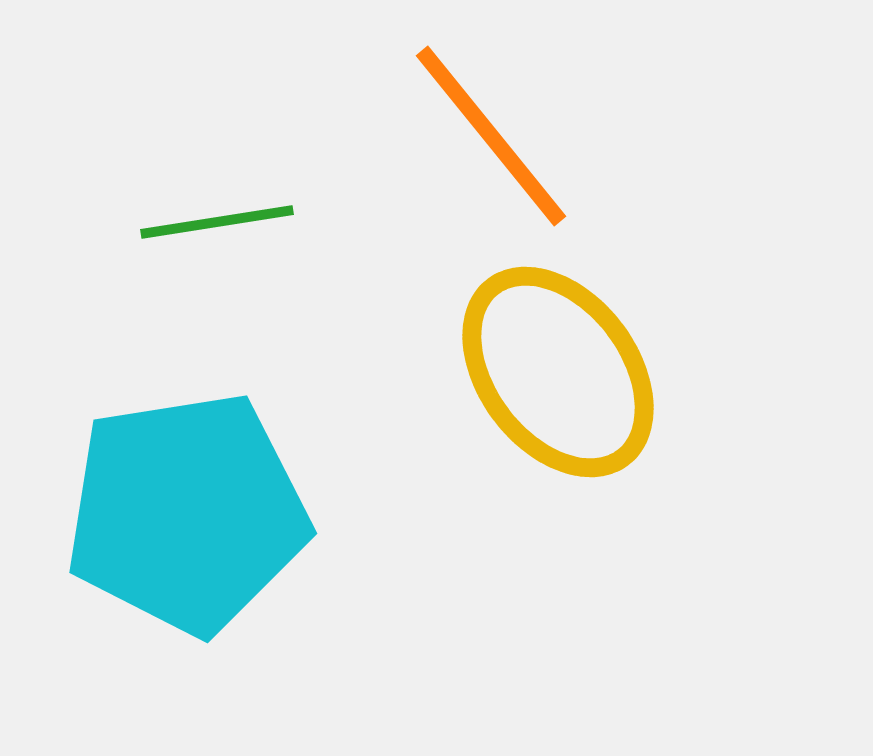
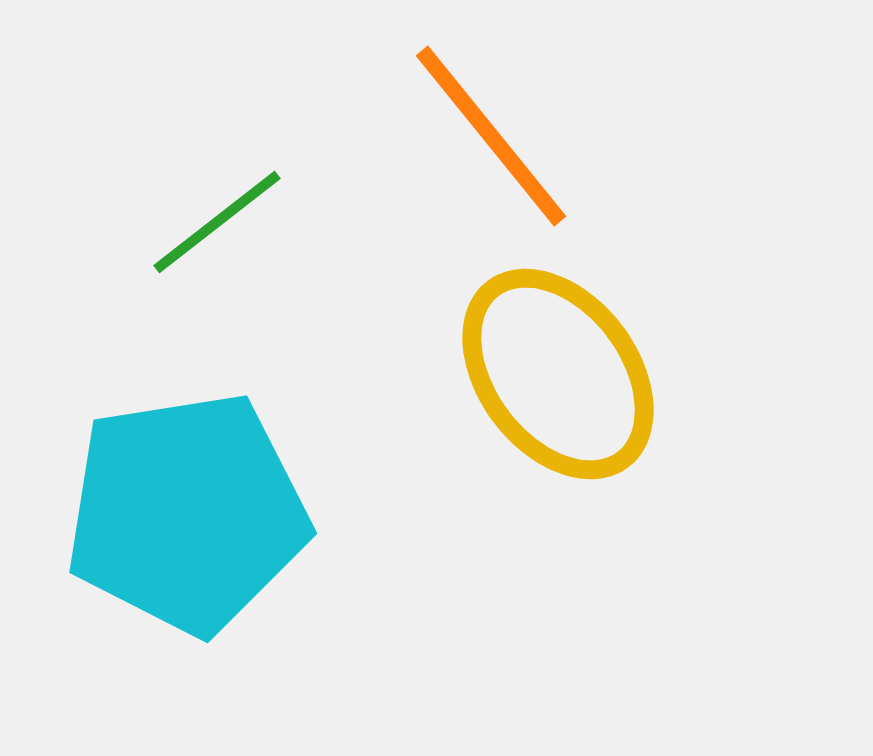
green line: rotated 29 degrees counterclockwise
yellow ellipse: moved 2 px down
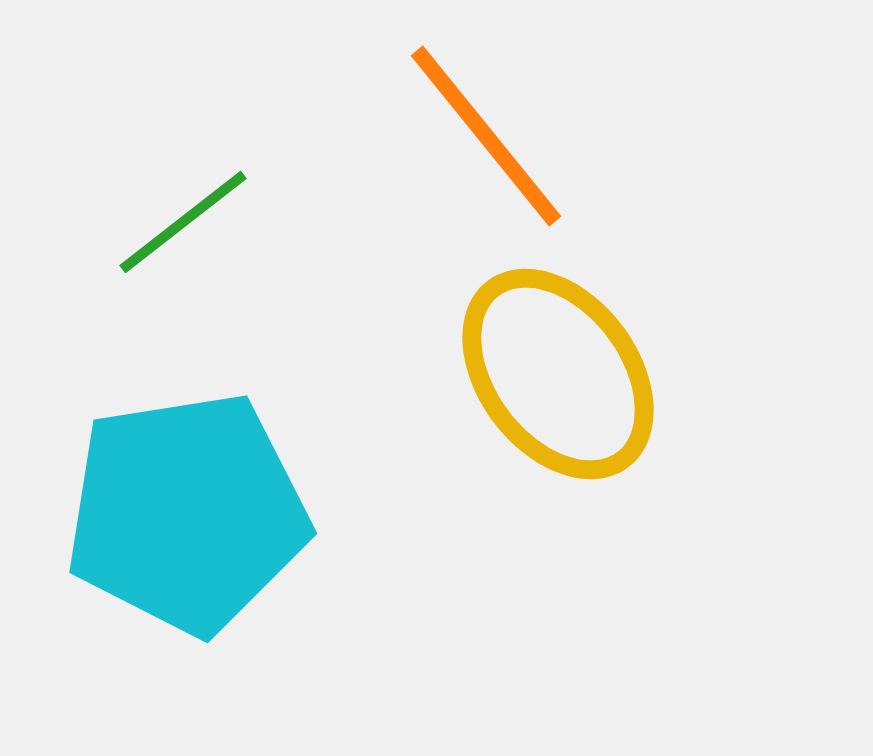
orange line: moved 5 px left
green line: moved 34 px left
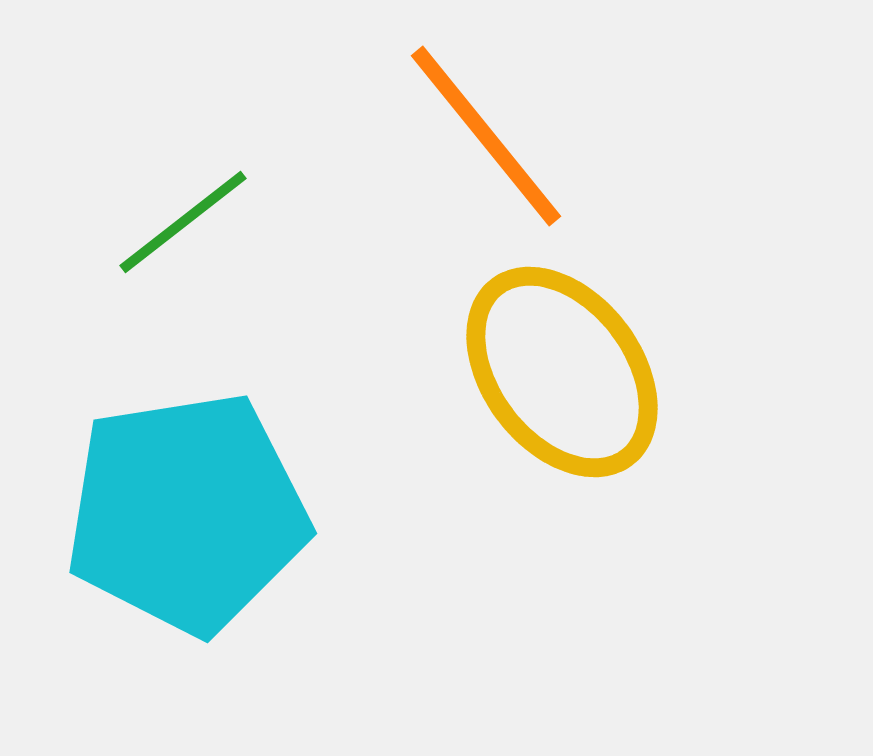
yellow ellipse: moved 4 px right, 2 px up
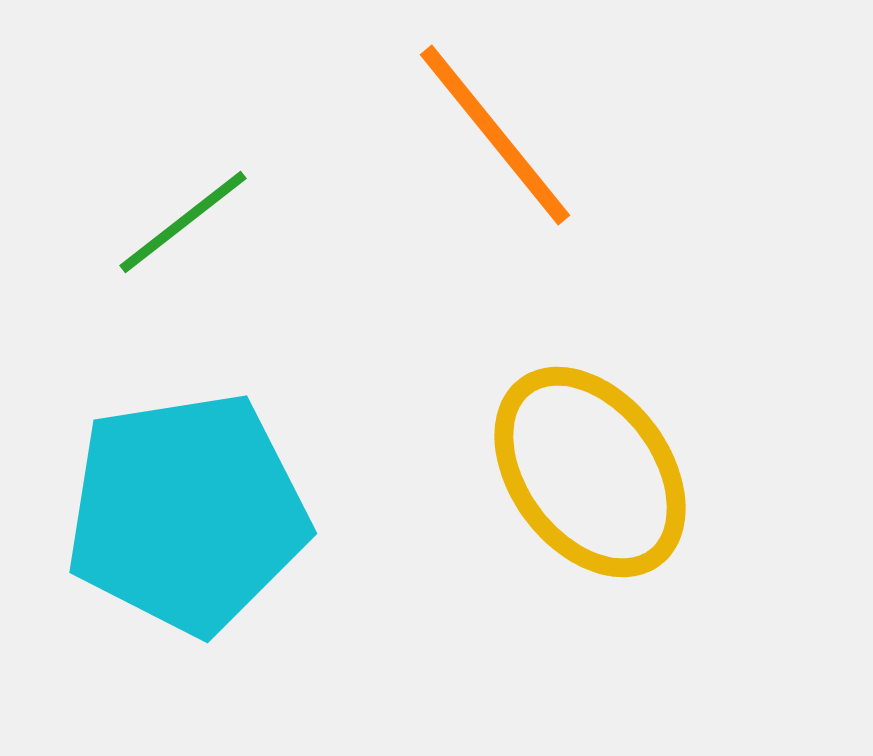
orange line: moved 9 px right, 1 px up
yellow ellipse: moved 28 px right, 100 px down
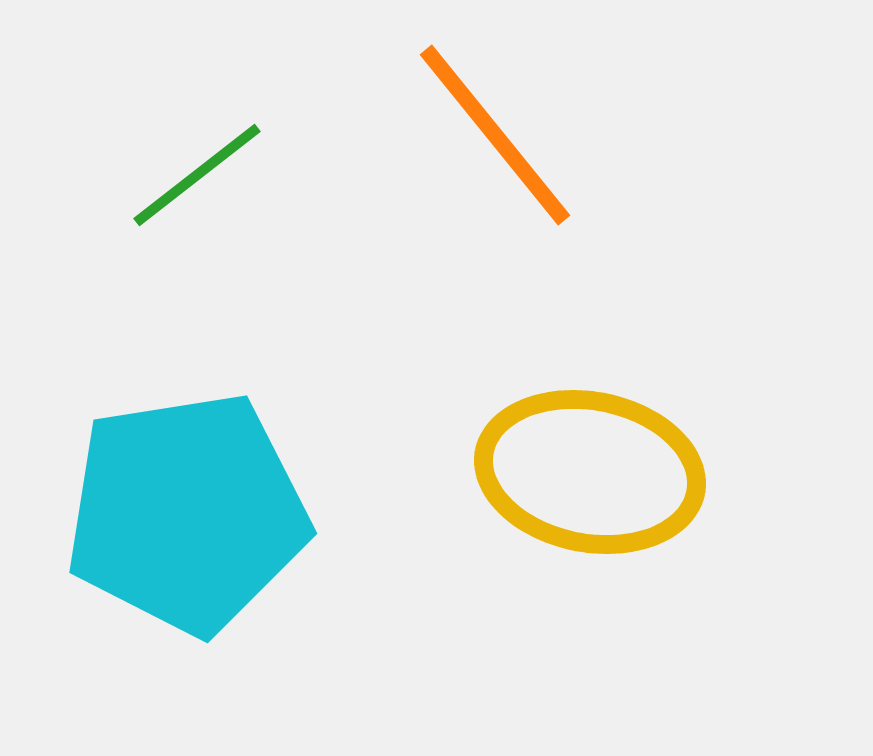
green line: moved 14 px right, 47 px up
yellow ellipse: rotated 42 degrees counterclockwise
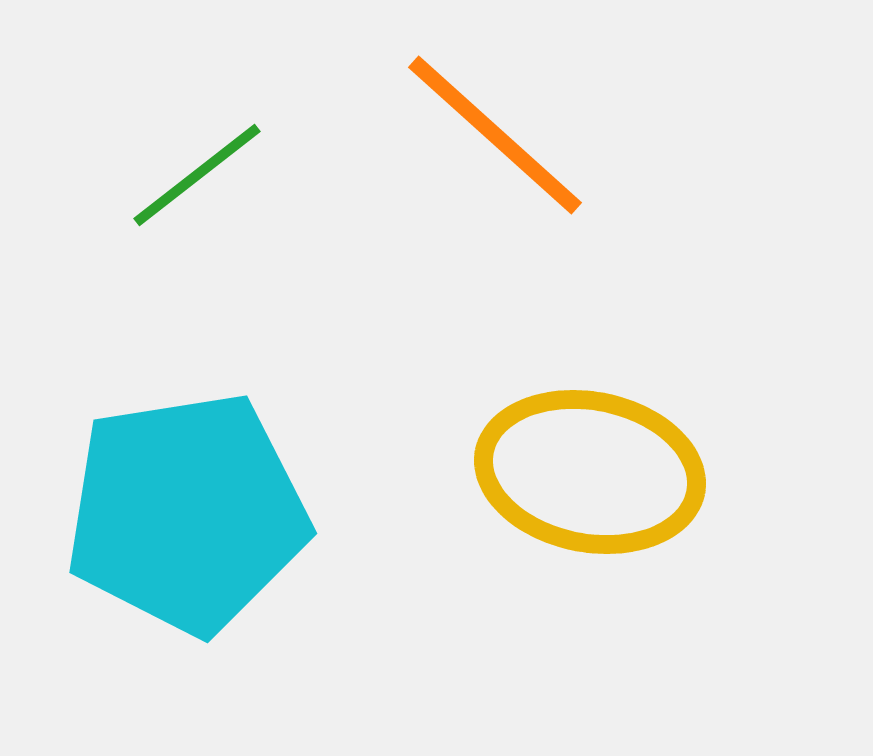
orange line: rotated 9 degrees counterclockwise
